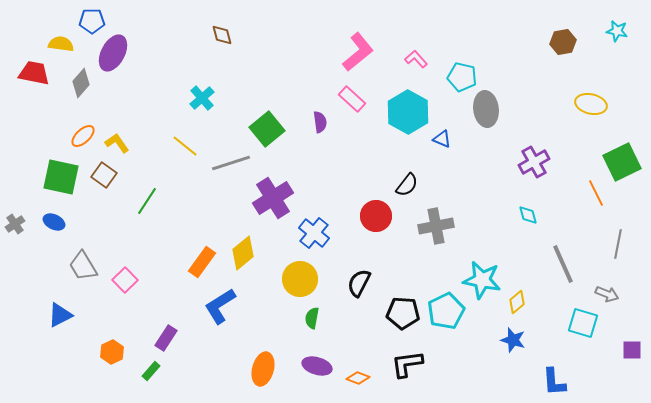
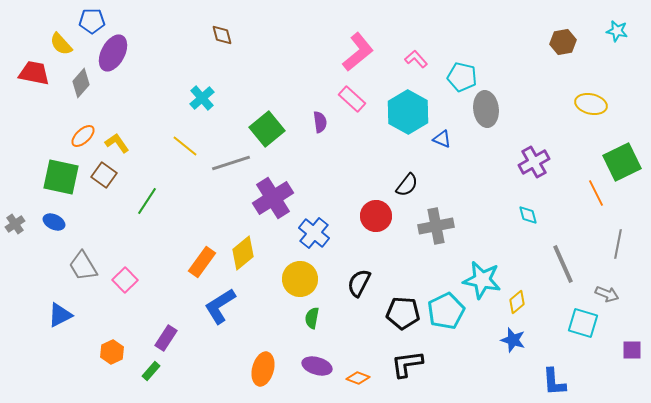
yellow semicircle at (61, 44): rotated 140 degrees counterclockwise
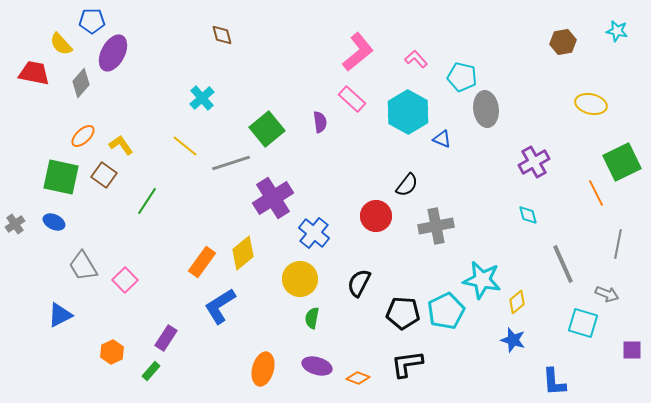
yellow L-shape at (117, 143): moved 4 px right, 2 px down
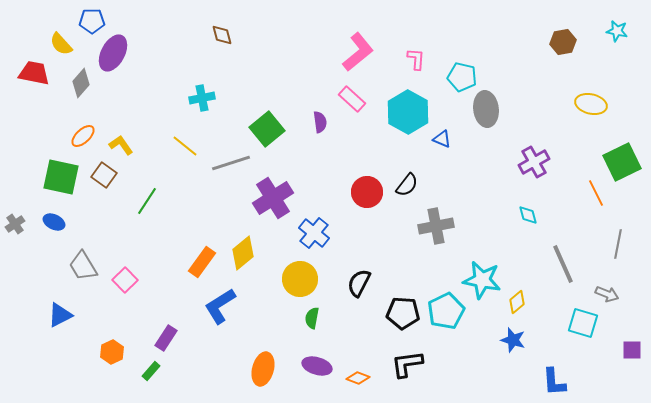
pink L-shape at (416, 59): rotated 45 degrees clockwise
cyan cross at (202, 98): rotated 30 degrees clockwise
red circle at (376, 216): moved 9 px left, 24 px up
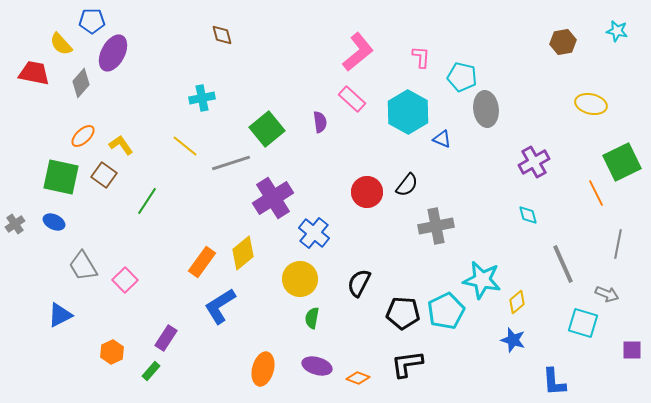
pink L-shape at (416, 59): moved 5 px right, 2 px up
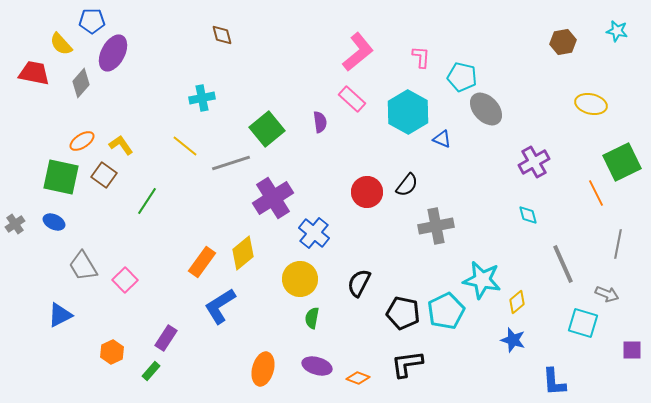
gray ellipse at (486, 109): rotated 36 degrees counterclockwise
orange ellipse at (83, 136): moved 1 px left, 5 px down; rotated 10 degrees clockwise
black pentagon at (403, 313): rotated 8 degrees clockwise
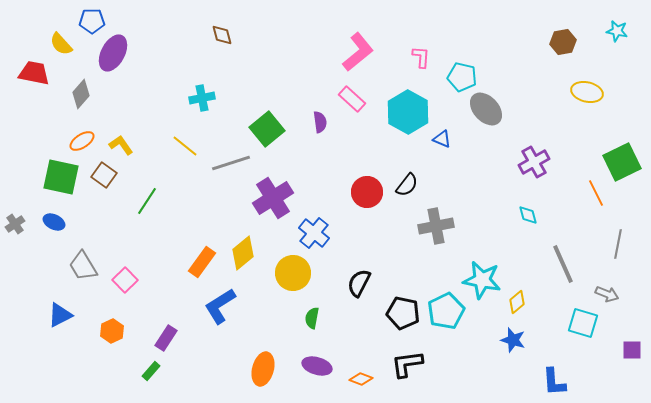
gray diamond at (81, 83): moved 11 px down
yellow ellipse at (591, 104): moved 4 px left, 12 px up
yellow circle at (300, 279): moved 7 px left, 6 px up
orange hexagon at (112, 352): moved 21 px up
orange diamond at (358, 378): moved 3 px right, 1 px down
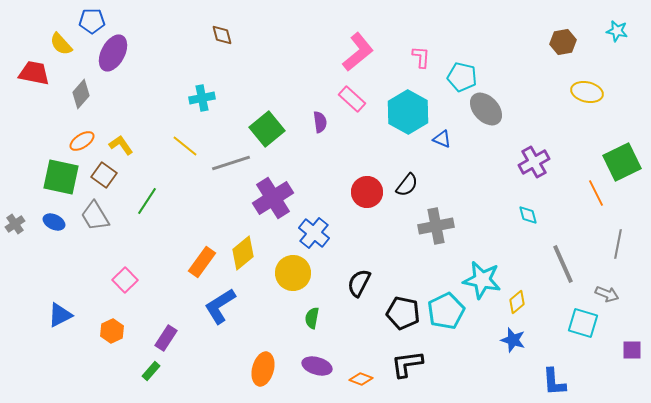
gray trapezoid at (83, 266): moved 12 px right, 50 px up
